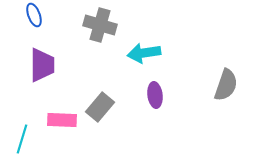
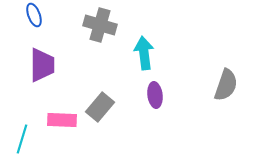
cyan arrow: rotated 92 degrees clockwise
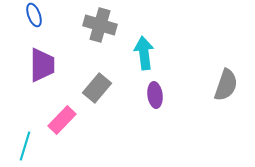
gray rectangle: moved 3 px left, 19 px up
pink rectangle: rotated 48 degrees counterclockwise
cyan line: moved 3 px right, 7 px down
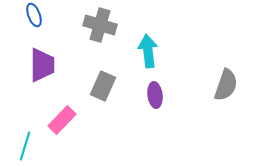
cyan arrow: moved 4 px right, 2 px up
gray rectangle: moved 6 px right, 2 px up; rotated 16 degrees counterclockwise
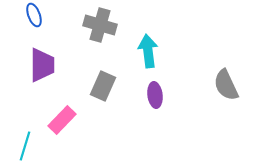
gray semicircle: rotated 136 degrees clockwise
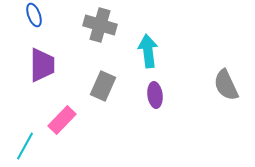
cyan line: rotated 12 degrees clockwise
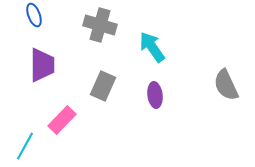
cyan arrow: moved 4 px right, 4 px up; rotated 28 degrees counterclockwise
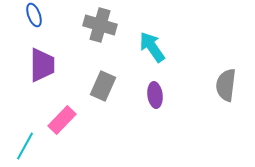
gray semicircle: rotated 32 degrees clockwise
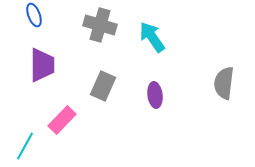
cyan arrow: moved 10 px up
gray semicircle: moved 2 px left, 2 px up
